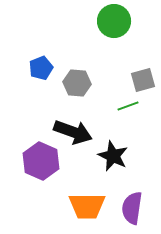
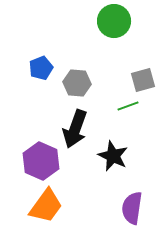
black arrow: moved 2 px right, 3 px up; rotated 90 degrees clockwise
orange trapezoid: moved 41 px left; rotated 54 degrees counterclockwise
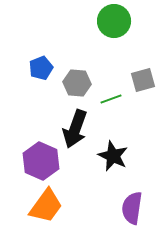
green line: moved 17 px left, 7 px up
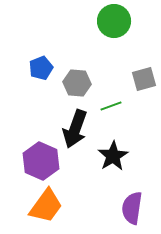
gray square: moved 1 px right, 1 px up
green line: moved 7 px down
black star: rotated 16 degrees clockwise
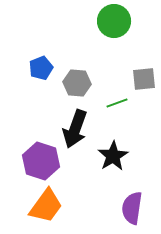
gray square: rotated 10 degrees clockwise
green line: moved 6 px right, 3 px up
purple hexagon: rotated 6 degrees counterclockwise
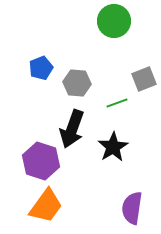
gray square: rotated 15 degrees counterclockwise
black arrow: moved 3 px left
black star: moved 9 px up
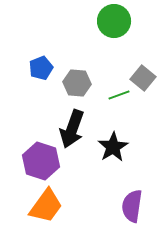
gray square: moved 1 px left, 1 px up; rotated 30 degrees counterclockwise
green line: moved 2 px right, 8 px up
purple semicircle: moved 2 px up
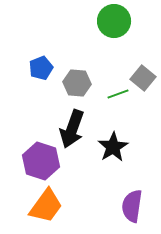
green line: moved 1 px left, 1 px up
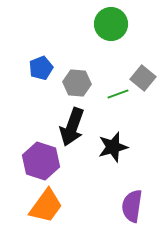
green circle: moved 3 px left, 3 px down
black arrow: moved 2 px up
black star: rotated 16 degrees clockwise
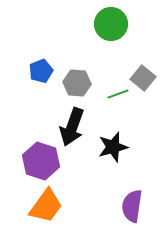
blue pentagon: moved 3 px down
